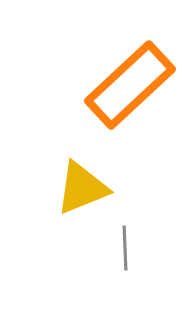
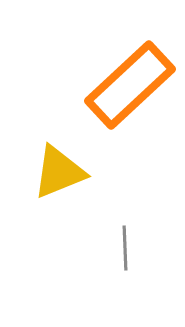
yellow triangle: moved 23 px left, 16 px up
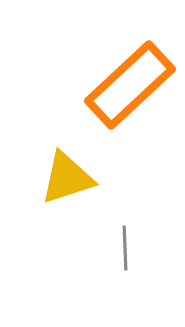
yellow triangle: moved 8 px right, 6 px down; rotated 4 degrees clockwise
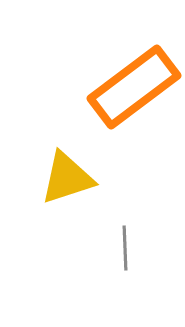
orange rectangle: moved 4 px right, 2 px down; rotated 6 degrees clockwise
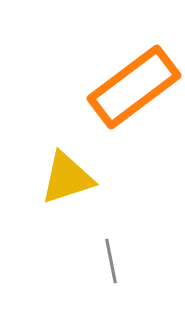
gray line: moved 14 px left, 13 px down; rotated 9 degrees counterclockwise
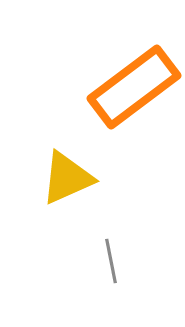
yellow triangle: rotated 6 degrees counterclockwise
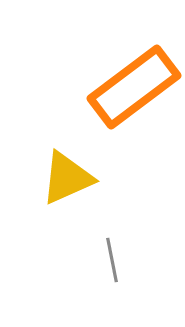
gray line: moved 1 px right, 1 px up
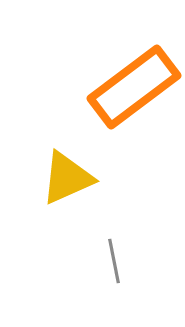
gray line: moved 2 px right, 1 px down
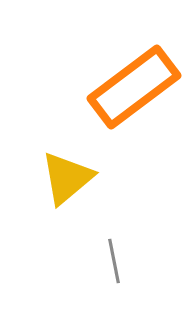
yellow triangle: rotated 16 degrees counterclockwise
